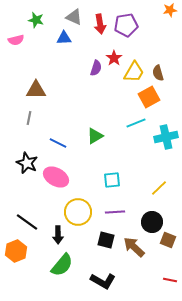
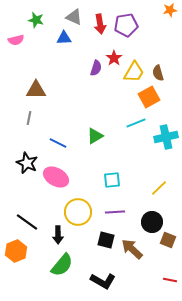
brown arrow: moved 2 px left, 2 px down
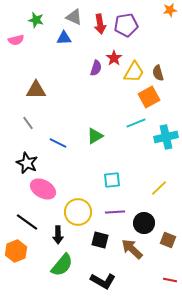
gray line: moved 1 px left, 5 px down; rotated 48 degrees counterclockwise
pink ellipse: moved 13 px left, 12 px down
black circle: moved 8 px left, 1 px down
black square: moved 6 px left
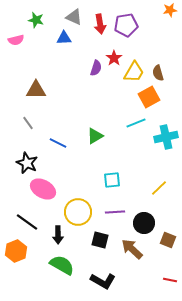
green semicircle: rotated 100 degrees counterclockwise
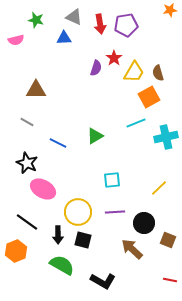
gray line: moved 1 px left, 1 px up; rotated 24 degrees counterclockwise
black square: moved 17 px left
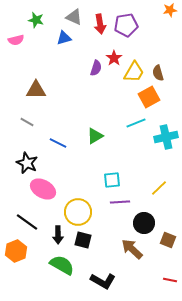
blue triangle: rotated 14 degrees counterclockwise
purple line: moved 5 px right, 10 px up
